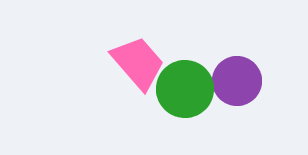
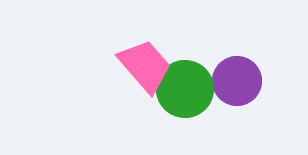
pink trapezoid: moved 7 px right, 3 px down
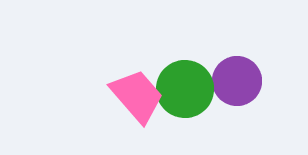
pink trapezoid: moved 8 px left, 30 px down
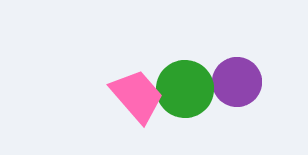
purple circle: moved 1 px down
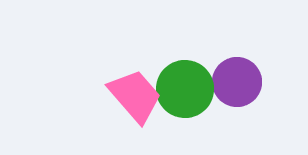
pink trapezoid: moved 2 px left
